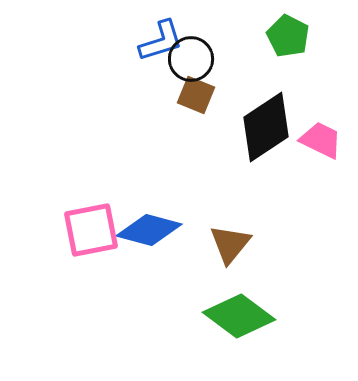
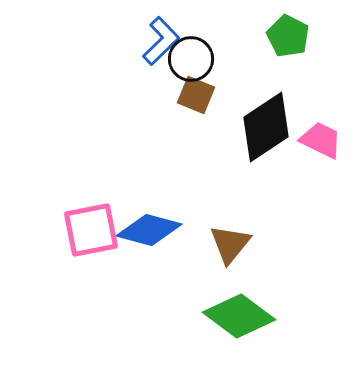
blue L-shape: rotated 27 degrees counterclockwise
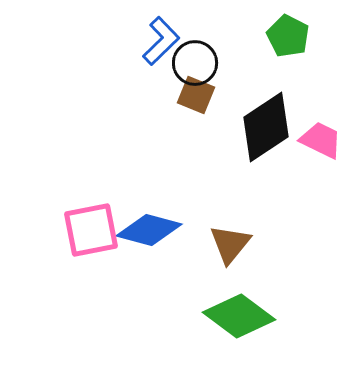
black circle: moved 4 px right, 4 px down
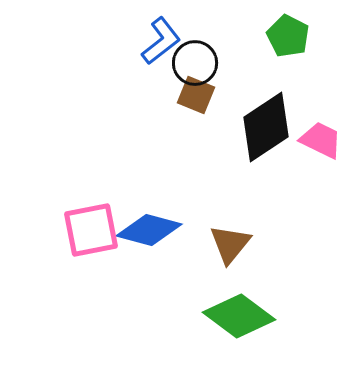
blue L-shape: rotated 6 degrees clockwise
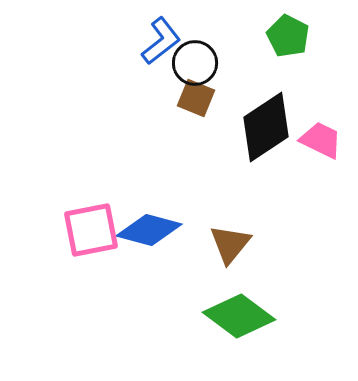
brown square: moved 3 px down
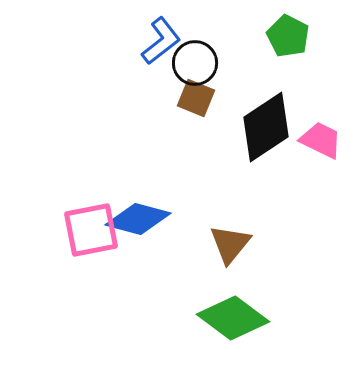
blue diamond: moved 11 px left, 11 px up
green diamond: moved 6 px left, 2 px down
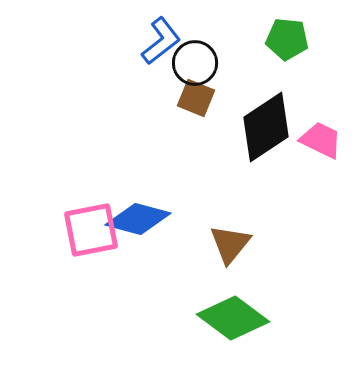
green pentagon: moved 1 px left, 3 px down; rotated 21 degrees counterclockwise
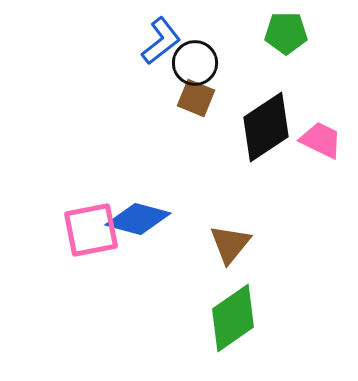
green pentagon: moved 1 px left, 6 px up; rotated 6 degrees counterclockwise
green diamond: rotated 72 degrees counterclockwise
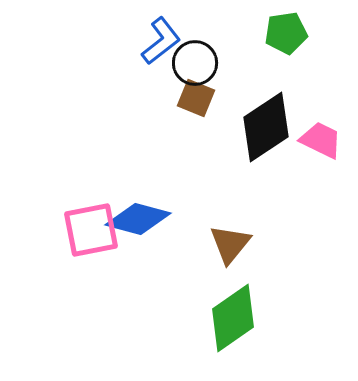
green pentagon: rotated 9 degrees counterclockwise
